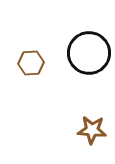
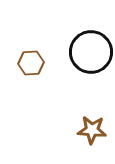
black circle: moved 2 px right, 1 px up
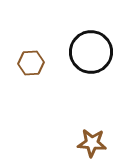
brown star: moved 13 px down
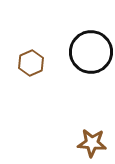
brown hexagon: rotated 20 degrees counterclockwise
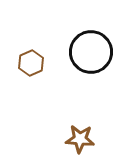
brown star: moved 12 px left, 4 px up
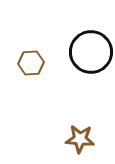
brown hexagon: rotated 20 degrees clockwise
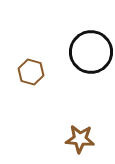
brown hexagon: moved 9 px down; rotated 20 degrees clockwise
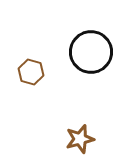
brown star: rotated 20 degrees counterclockwise
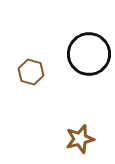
black circle: moved 2 px left, 2 px down
